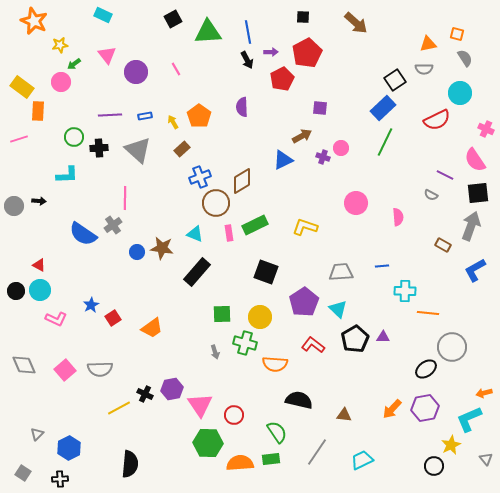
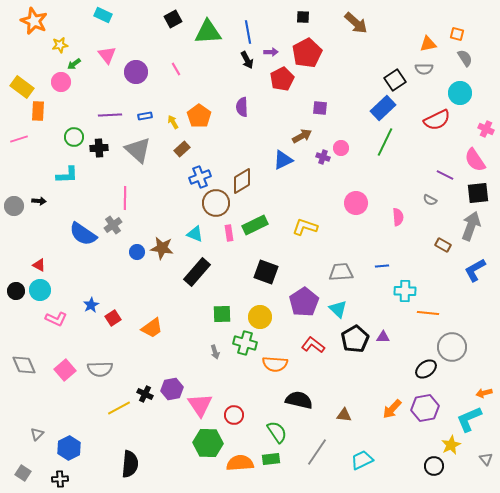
gray semicircle at (431, 195): moved 1 px left, 5 px down
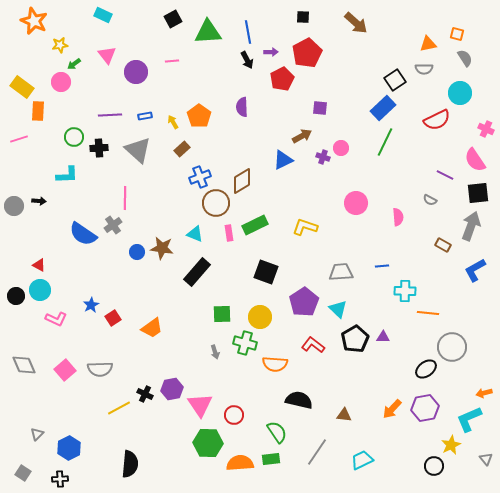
pink line at (176, 69): moved 4 px left, 8 px up; rotated 64 degrees counterclockwise
black circle at (16, 291): moved 5 px down
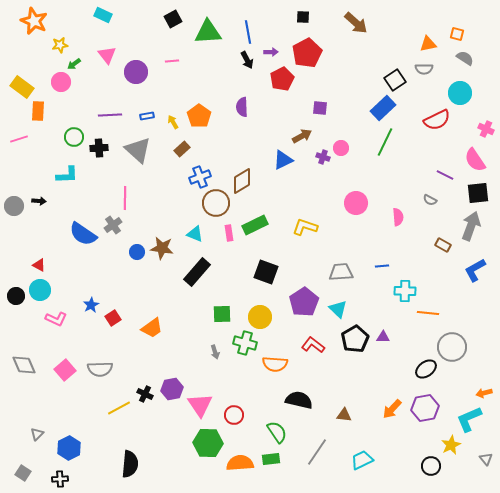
gray semicircle at (465, 58): rotated 24 degrees counterclockwise
blue rectangle at (145, 116): moved 2 px right
black circle at (434, 466): moved 3 px left
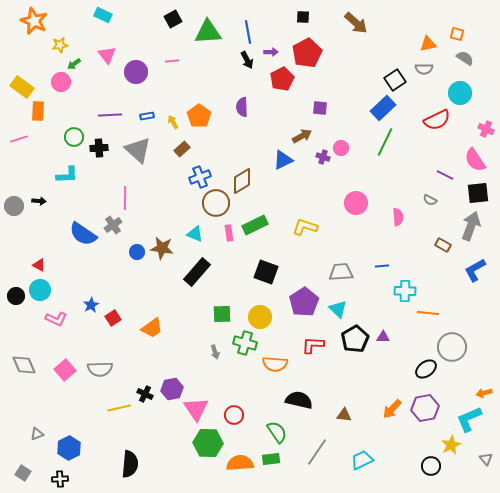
red L-shape at (313, 345): rotated 35 degrees counterclockwise
pink triangle at (200, 405): moved 4 px left, 4 px down
yellow line at (119, 408): rotated 15 degrees clockwise
gray triangle at (37, 434): rotated 24 degrees clockwise
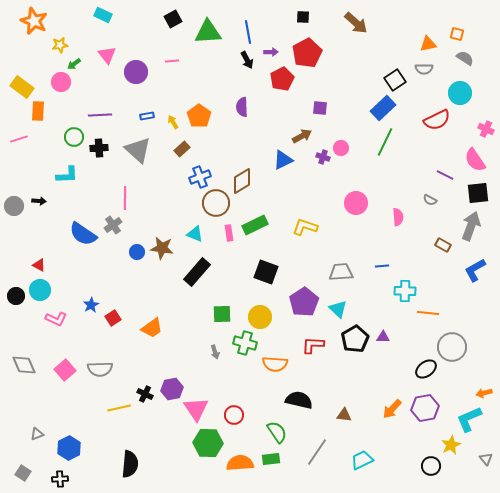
purple line at (110, 115): moved 10 px left
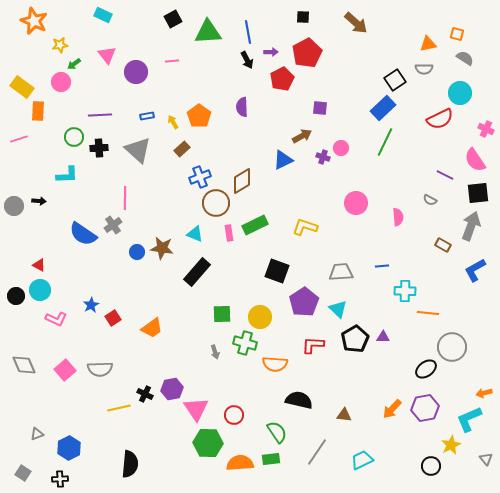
red semicircle at (437, 120): moved 3 px right, 1 px up
black square at (266, 272): moved 11 px right, 1 px up
